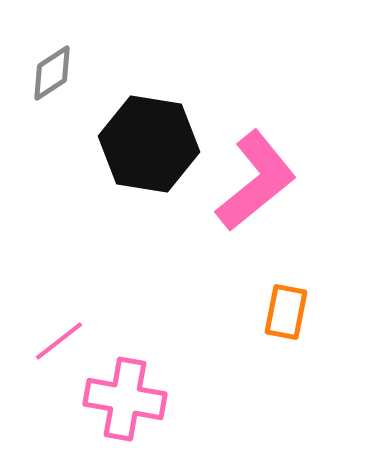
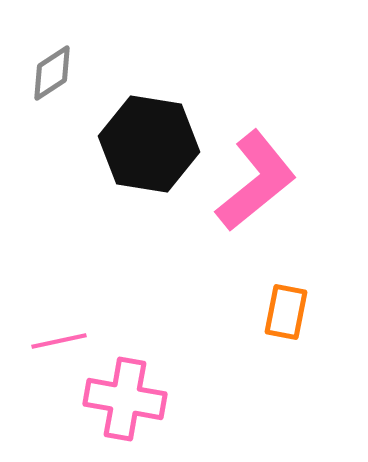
pink line: rotated 26 degrees clockwise
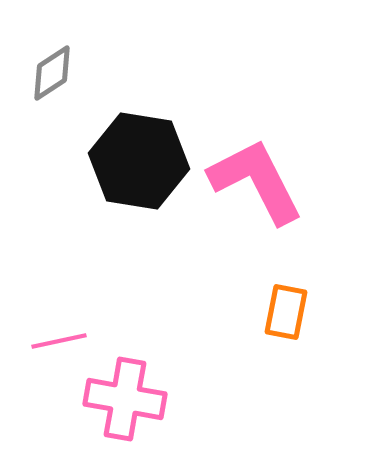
black hexagon: moved 10 px left, 17 px down
pink L-shape: rotated 78 degrees counterclockwise
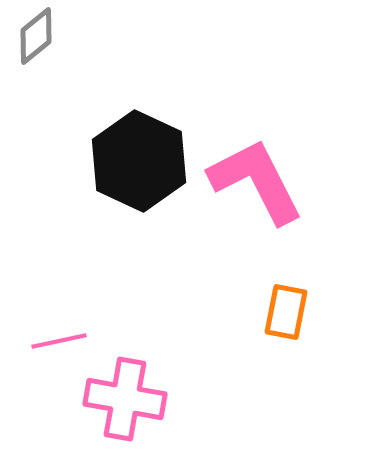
gray diamond: moved 16 px left, 37 px up; rotated 6 degrees counterclockwise
black hexagon: rotated 16 degrees clockwise
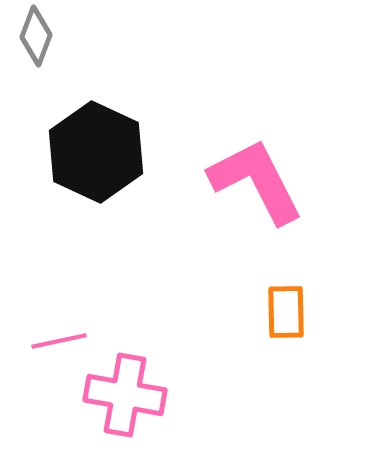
gray diamond: rotated 30 degrees counterclockwise
black hexagon: moved 43 px left, 9 px up
orange rectangle: rotated 12 degrees counterclockwise
pink cross: moved 4 px up
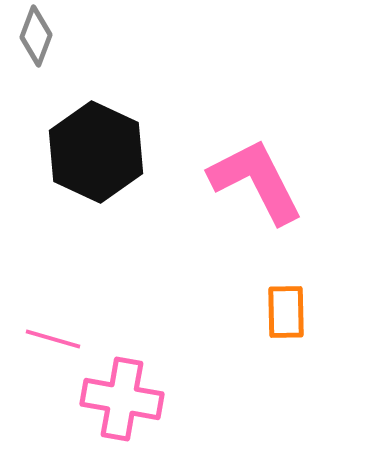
pink line: moved 6 px left, 2 px up; rotated 28 degrees clockwise
pink cross: moved 3 px left, 4 px down
